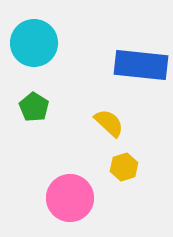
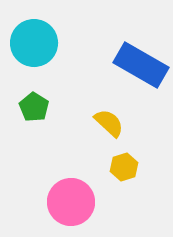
blue rectangle: rotated 24 degrees clockwise
pink circle: moved 1 px right, 4 px down
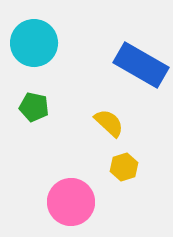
green pentagon: rotated 20 degrees counterclockwise
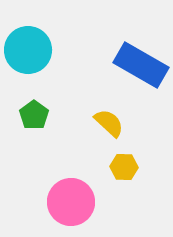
cyan circle: moved 6 px left, 7 px down
green pentagon: moved 8 px down; rotated 24 degrees clockwise
yellow hexagon: rotated 20 degrees clockwise
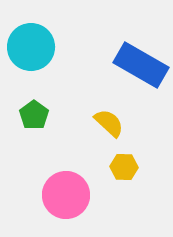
cyan circle: moved 3 px right, 3 px up
pink circle: moved 5 px left, 7 px up
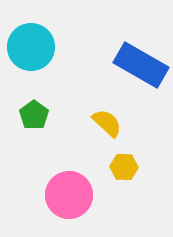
yellow semicircle: moved 2 px left
pink circle: moved 3 px right
